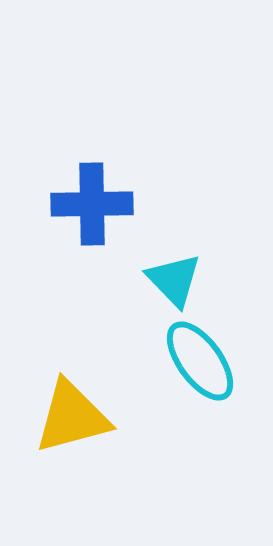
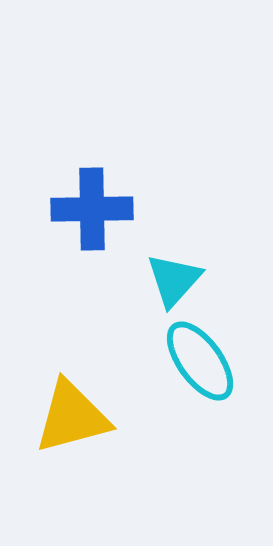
blue cross: moved 5 px down
cyan triangle: rotated 26 degrees clockwise
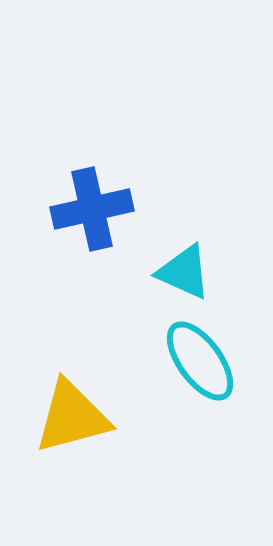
blue cross: rotated 12 degrees counterclockwise
cyan triangle: moved 10 px right, 8 px up; rotated 48 degrees counterclockwise
